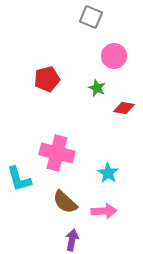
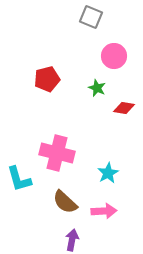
cyan star: rotated 10 degrees clockwise
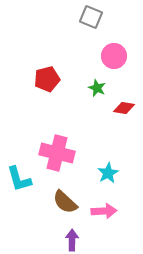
purple arrow: rotated 10 degrees counterclockwise
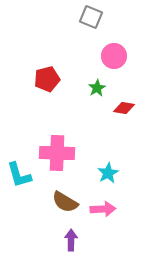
green star: rotated 18 degrees clockwise
pink cross: rotated 12 degrees counterclockwise
cyan L-shape: moved 4 px up
brown semicircle: rotated 12 degrees counterclockwise
pink arrow: moved 1 px left, 2 px up
purple arrow: moved 1 px left
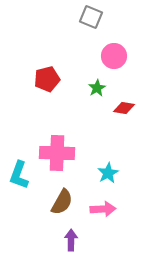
cyan L-shape: rotated 36 degrees clockwise
brown semicircle: moved 3 px left; rotated 92 degrees counterclockwise
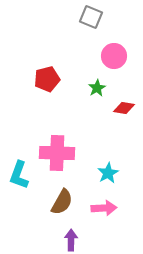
pink arrow: moved 1 px right, 1 px up
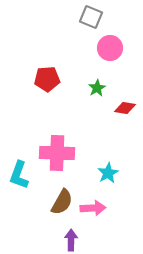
pink circle: moved 4 px left, 8 px up
red pentagon: rotated 10 degrees clockwise
red diamond: moved 1 px right
pink arrow: moved 11 px left
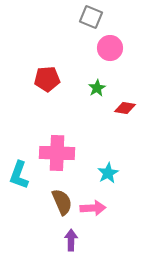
brown semicircle: rotated 52 degrees counterclockwise
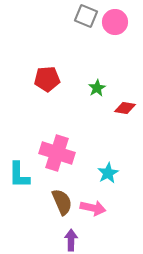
gray square: moved 5 px left, 1 px up
pink circle: moved 5 px right, 26 px up
pink cross: rotated 16 degrees clockwise
cyan L-shape: rotated 20 degrees counterclockwise
pink arrow: rotated 15 degrees clockwise
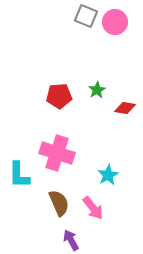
red pentagon: moved 12 px right, 17 px down
green star: moved 2 px down
cyan star: moved 2 px down
brown semicircle: moved 3 px left, 1 px down
pink arrow: rotated 40 degrees clockwise
purple arrow: rotated 30 degrees counterclockwise
